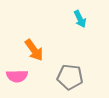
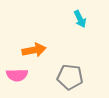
orange arrow: rotated 65 degrees counterclockwise
pink semicircle: moved 1 px up
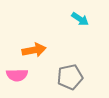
cyan arrow: rotated 30 degrees counterclockwise
gray pentagon: rotated 20 degrees counterclockwise
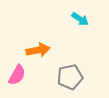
orange arrow: moved 4 px right
pink semicircle: rotated 60 degrees counterclockwise
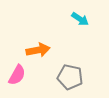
gray pentagon: rotated 25 degrees clockwise
